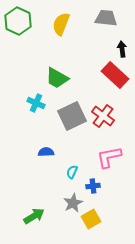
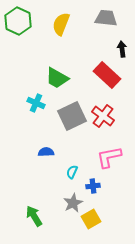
red rectangle: moved 8 px left
green arrow: rotated 90 degrees counterclockwise
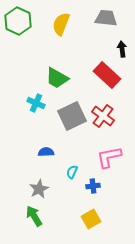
gray star: moved 34 px left, 14 px up
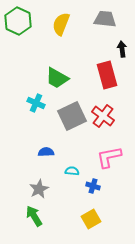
gray trapezoid: moved 1 px left, 1 px down
red rectangle: rotated 32 degrees clockwise
cyan semicircle: moved 1 px up; rotated 72 degrees clockwise
blue cross: rotated 24 degrees clockwise
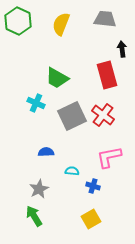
red cross: moved 1 px up
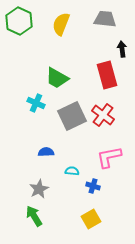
green hexagon: moved 1 px right
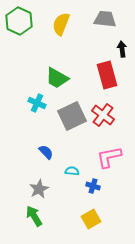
cyan cross: moved 1 px right
blue semicircle: rotated 49 degrees clockwise
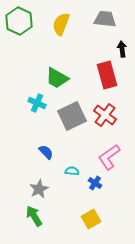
red cross: moved 2 px right
pink L-shape: rotated 24 degrees counterclockwise
blue cross: moved 2 px right, 3 px up; rotated 16 degrees clockwise
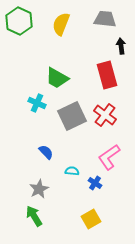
black arrow: moved 1 px left, 3 px up
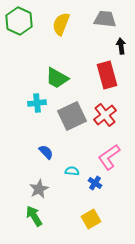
cyan cross: rotated 30 degrees counterclockwise
red cross: rotated 15 degrees clockwise
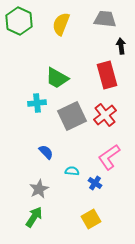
green arrow: moved 1 px down; rotated 65 degrees clockwise
